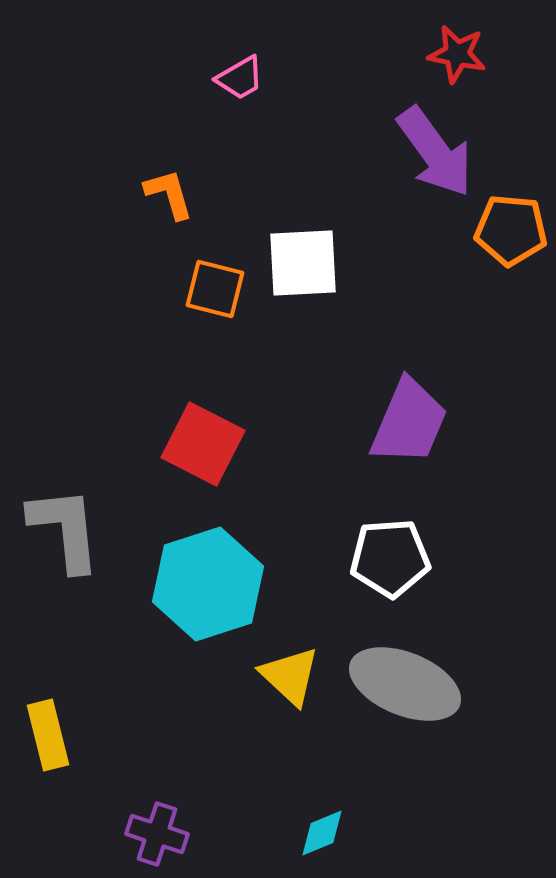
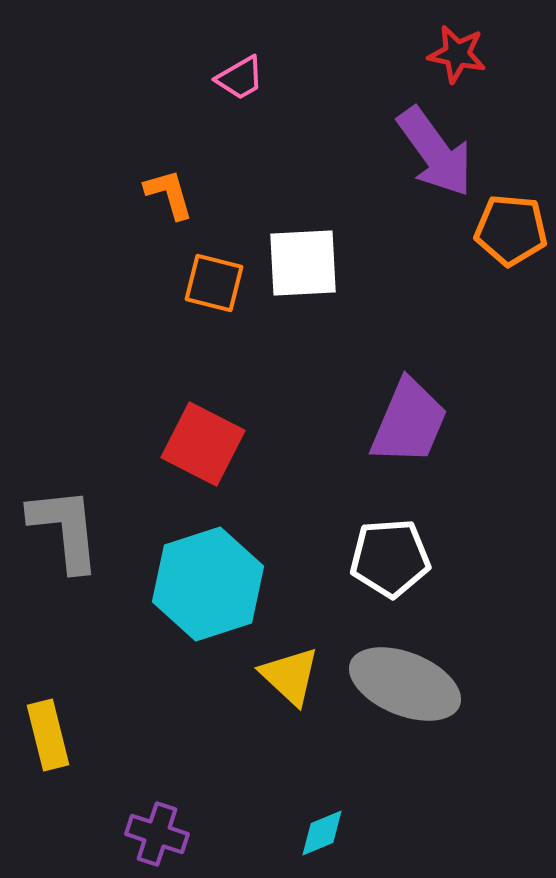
orange square: moved 1 px left, 6 px up
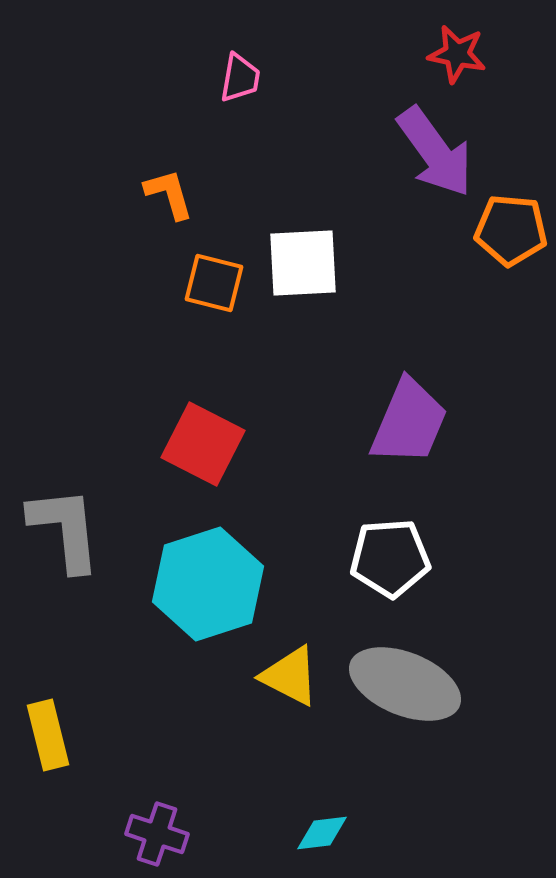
pink trapezoid: rotated 50 degrees counterclockwise
yellow triangle: rotated 16 degrees counterclockwise
cyan diamond: rotated 16 degrees clockwise
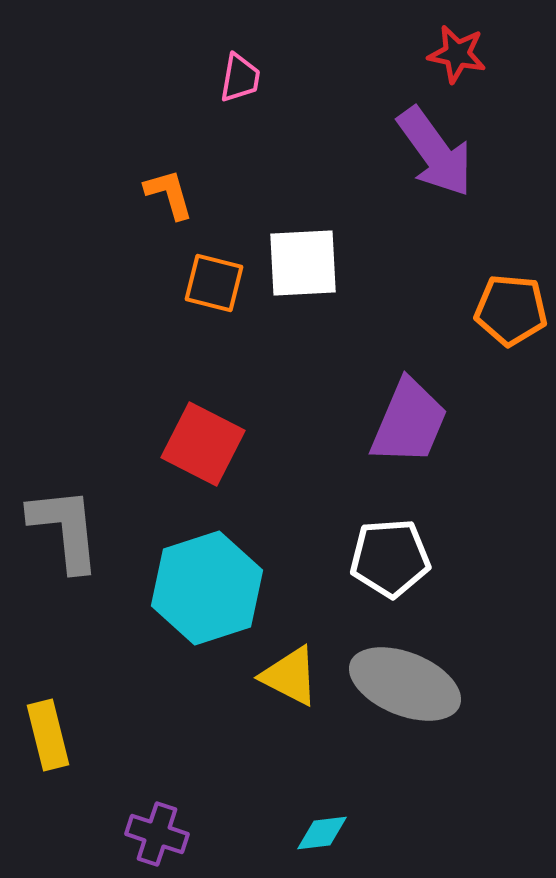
orange pentagon: moved 80 px down
cyan hexagon: moved 1 px left, 4 px down
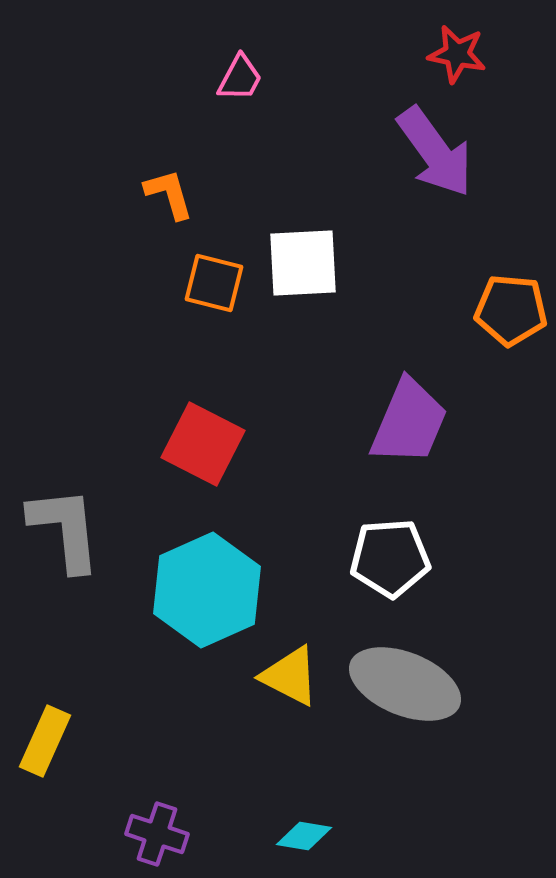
pink trapezoid: rotated 18 degrees clockwise
cyan hexagon: moved 2 px down; rotated 6 degrees counterclockwise
yellow rectangle: moved 3 px left, 6 px down; rotated 38 degrees clockwise
cyan diamond: moved 18 px left, 3 px down; rotated 16 degrees clockwise
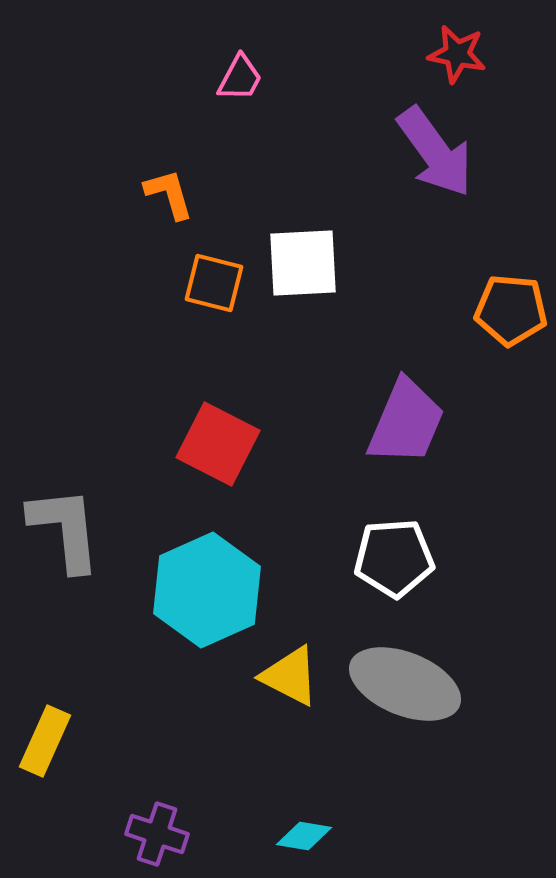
purple trapezoid: moved 3 px left
red square: moved 15 px right
white pentagon: moved 4 px right
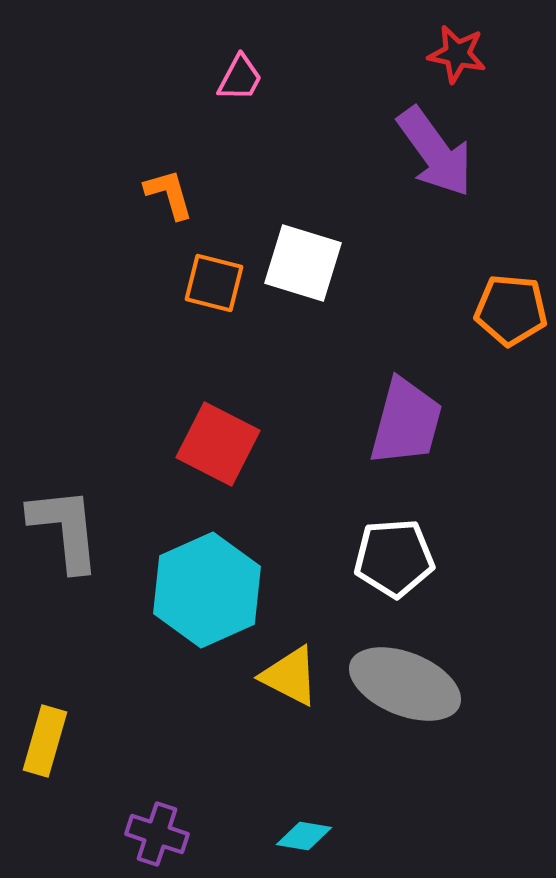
white square: rotated 20 degrees clockwise
purple trapezoid: rotated 8 degrees counterclockwise
yellow rectangle: rotated 8 degrees counterclockwise
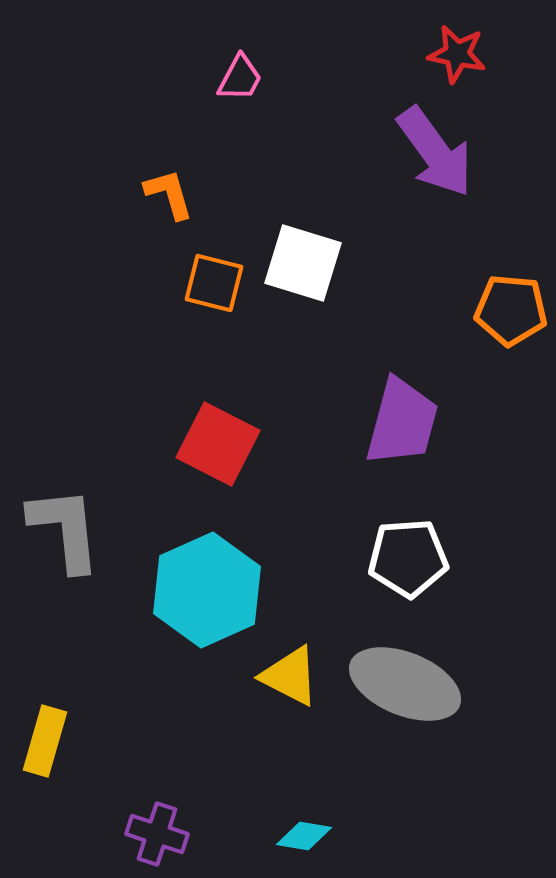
purple trapezoid: moved 4 px left
white pentagon: moved 14 px right
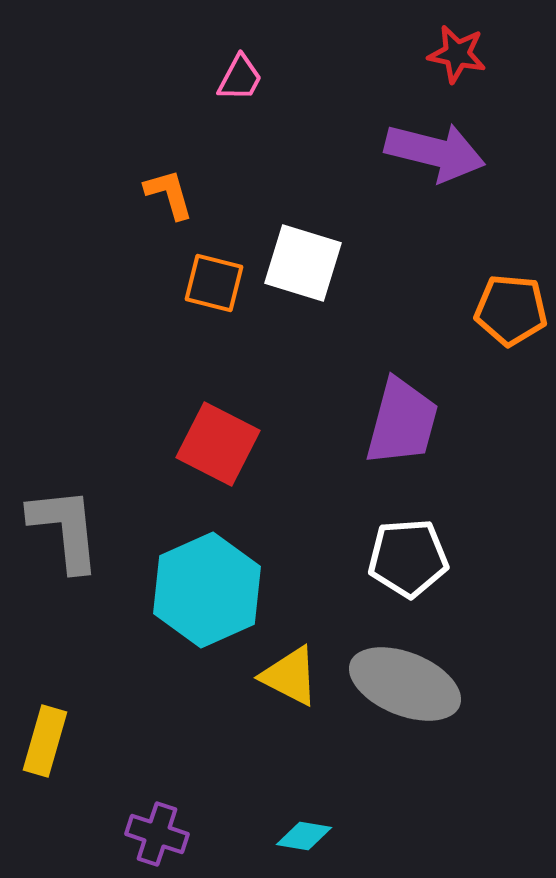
purple arrow: rotated 40 degrees counterclockwise
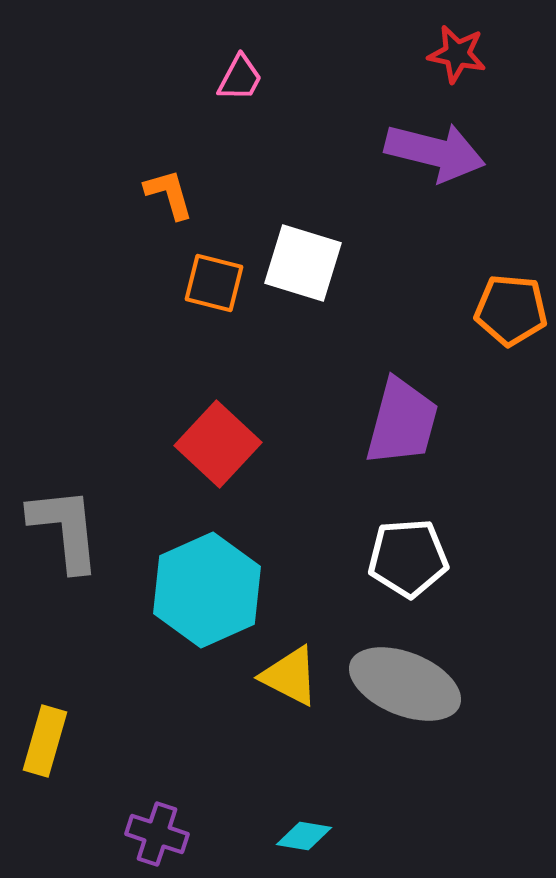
red square: rotated 16 degrees clockwise
